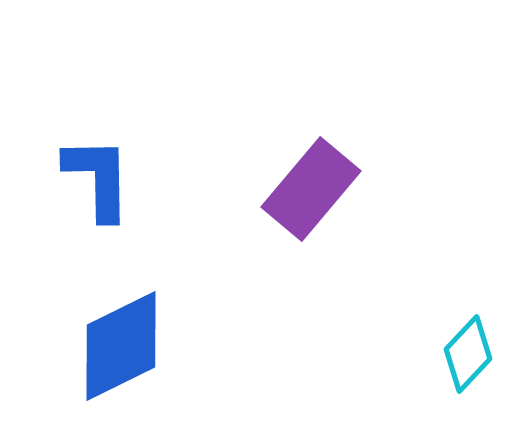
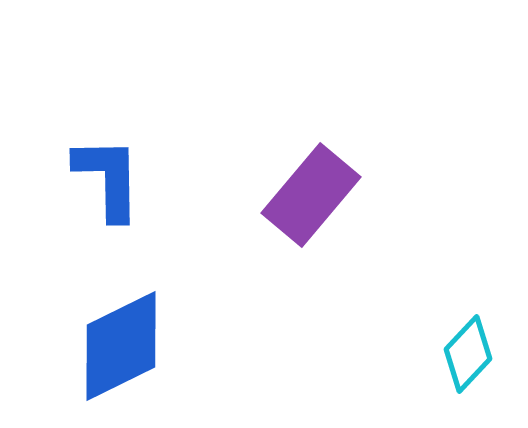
blue L-shape: moved 10 px right
purple rectangle: moved 6 px down
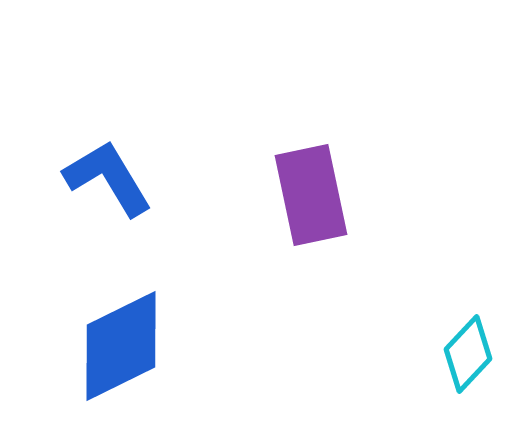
blue L-shape: rotated 30 degrees counterclockwise
purple rectangle: rotated 52 degrees counterclockwise
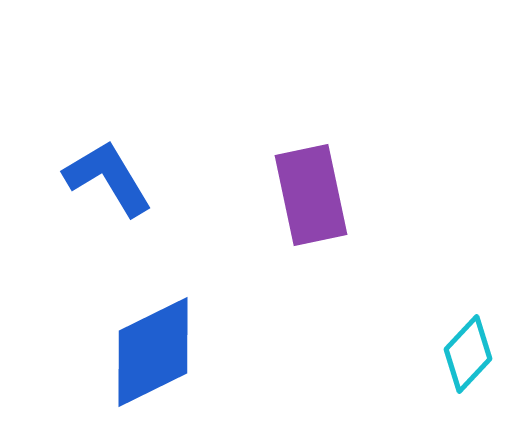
blue diamond: moved 32 px right, 6 px down
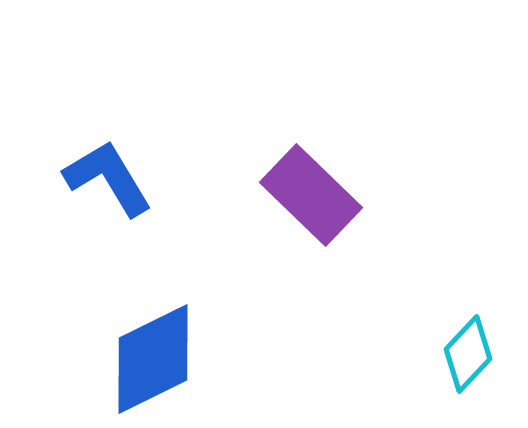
purple rectangle: rotated 34 degrees counterclockwise
blue diamond: moved 7 px down
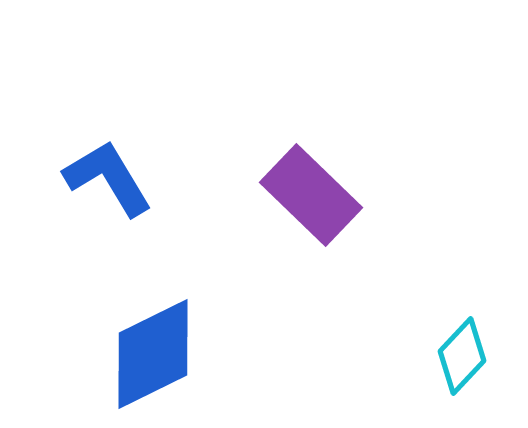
cyan diamond: moved 6 px left, 2 px down
blue diamond: moved 5 px up
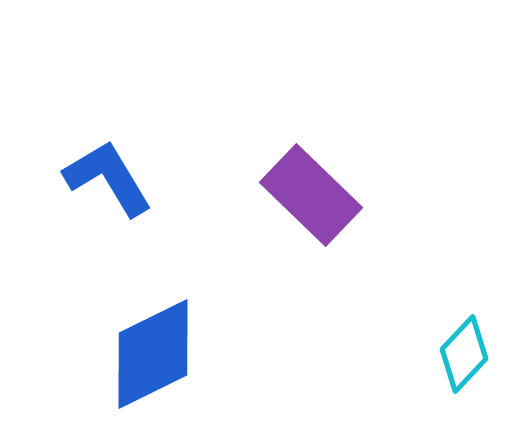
cyan diamond: moved 2 px right, 2 px up
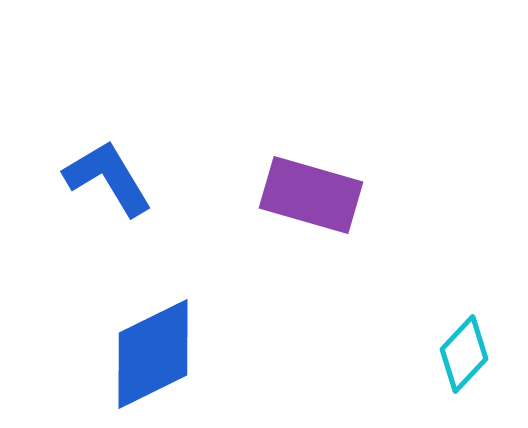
purple rectangle: rotated 28 degrees counterclockwise
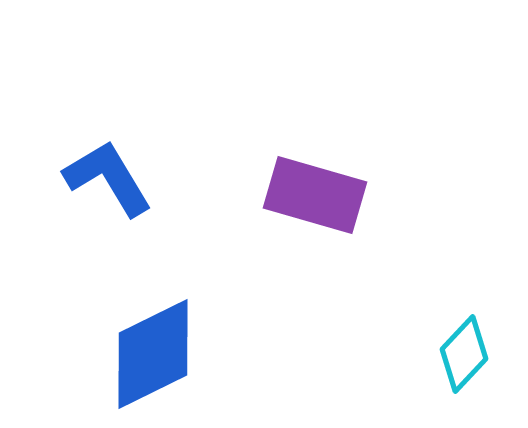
purple rectangle: moved 4 px right
